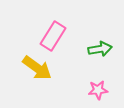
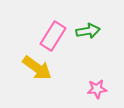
green arrow: moved 12 px left, 18 px up
pink star: moved 1 px left, 1 px up
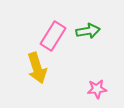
yellow arrow: rotated 36 degrees clockwise
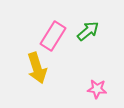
green arrow: rotated 30 degrees counterclockwise
pink star: rotated 12 degrees clockwise
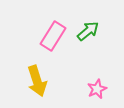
yellow arrow: moved 13 px down
pink star: rotated 30 degrees counterclockwise
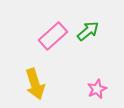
pink rectangle: rotated 16 degrees clockwise
yellow arrow: moved 2 px left, 3 px down
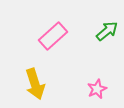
green arrow: moved 19 px right
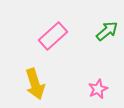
pink star: moved 1 px right
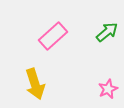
green arrow: moved 1 px down
pink star: moved 10 px right
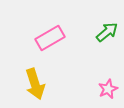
pink rectangle: moved 3 px left, 2 px down; rotated 12 degrees clockwise
